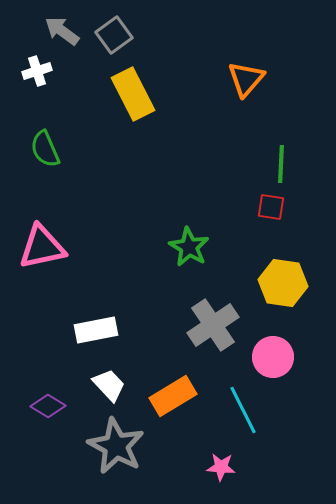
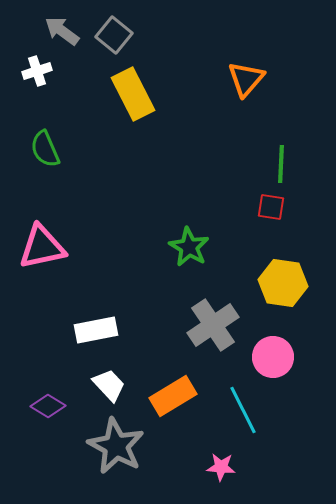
gray square: rotated 15 degrees counterclockwise
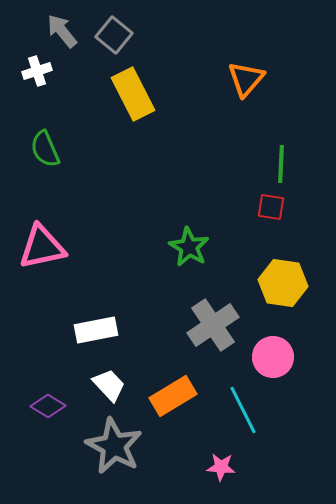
gray arrow: rotated 15 degrees clockwise
gray star: moved 2 px left
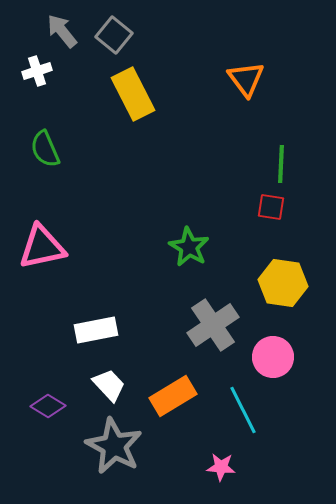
orange triangle: rotated 18 degrees counterclockwise
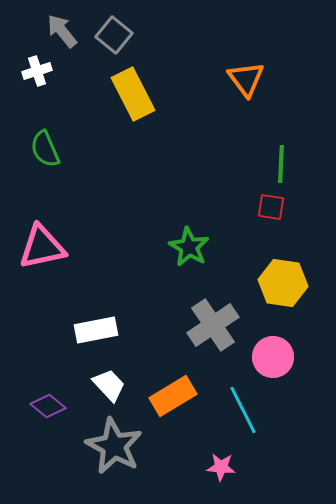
purple diamond: rotated 8 degrees clockwise
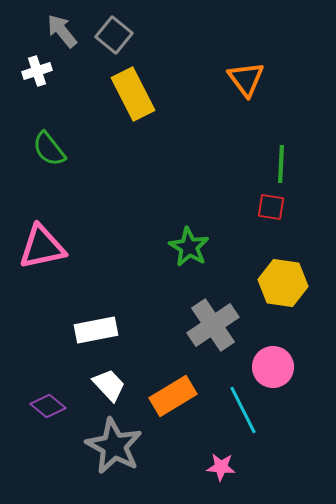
green semicircle: moved 4 px right; rotated 15 degrees counterclockwise
pink circle: moved 10 px down
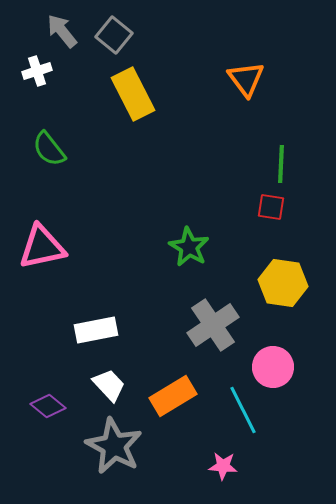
pink star: moved 2 px right, 1 px up
